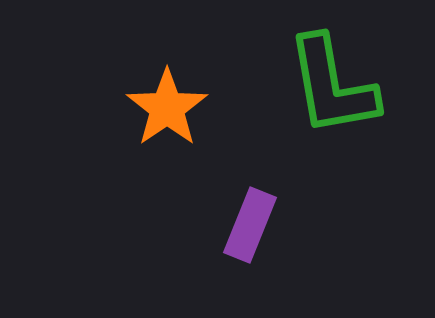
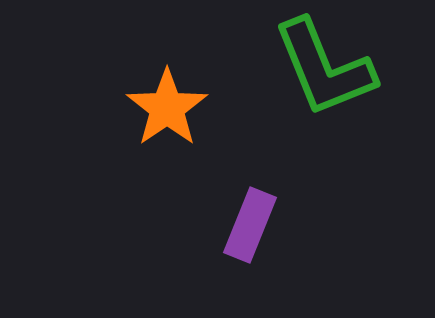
green L-shape: moved 8 px left, 18 px up; rotated 12 degrees counterclockwise
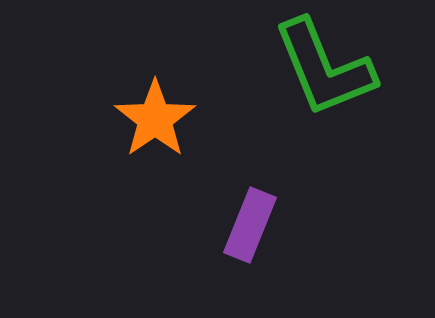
orange star: moved 12 px left, 11 px down
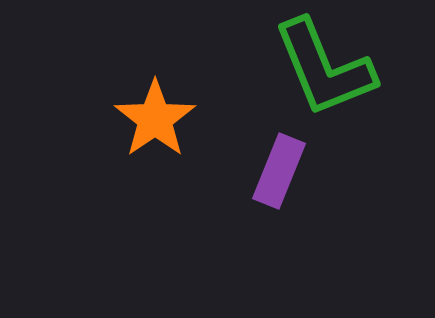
purple rectangle: moved 29 px right, 54 px up
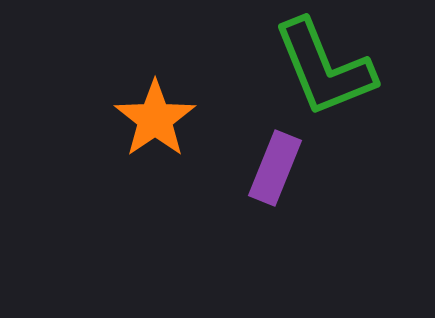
purple rectangle: moved 4 px left, 3 px up
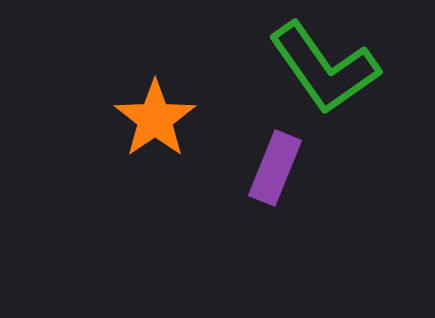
green L-shape: rotated 13 degrees counterclockwise
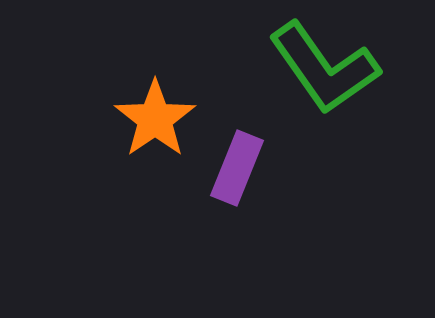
purple rectangle: moved 38 px left
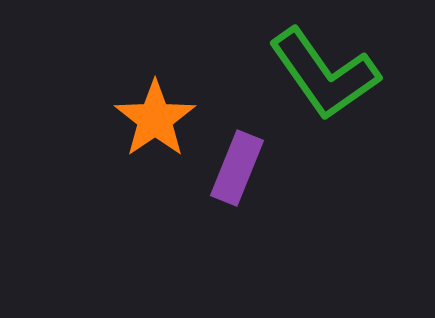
green L-shape: moved 6 px down
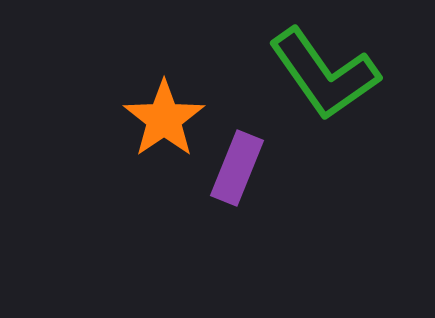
orange star: moved 9 px right
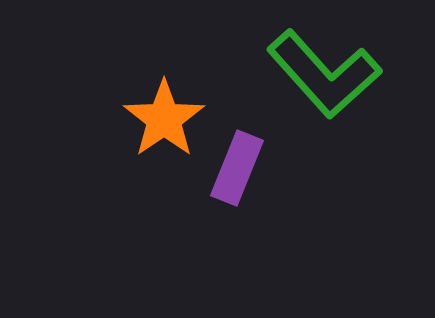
green L-shape: rotated 7 degrees counterclockwise
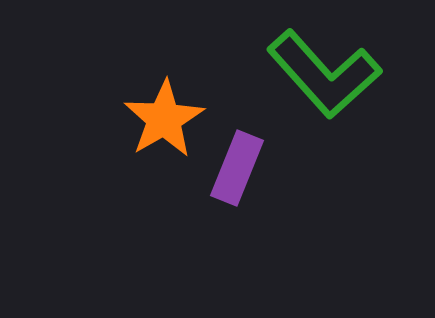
orange star: rotated 4 degrees clockwise
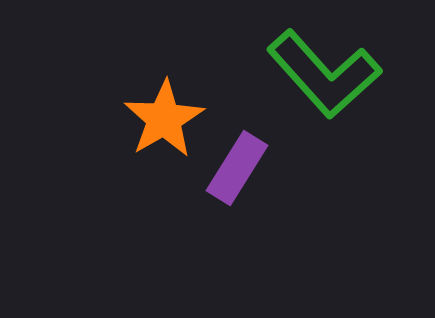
purple rectangle: rotated 10 degrees clockwise
